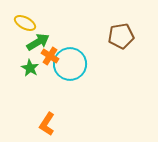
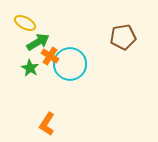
brown pentagon: moved 2 px right, 1 px down
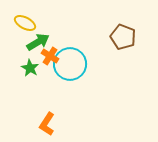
brown pentagon: rotated 30 degrees clockwise
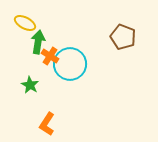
green arrow: rotated 50 degrees counterclockwise
green star: moved 17 px down
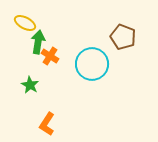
cyan circle: moved 22 px right
